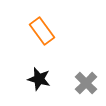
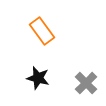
black star: moved 1 px left, 1 px up
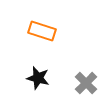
orange rectangle: rotated 36 degrees counterclockwise
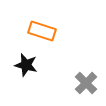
black star: moved 12 px left, 13 px up
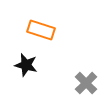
orange rectangle: moved 1 px left, 1 px up
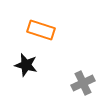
gray cross: moved 3 px left; rotated 20 degrees clockwise
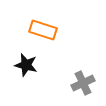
orange rectangle: moved 2 px right
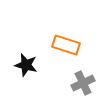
orange rectangle: moved 23 px right, 15 px down
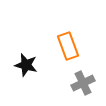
orange rectangle: moved 2 px right, 1 px down; rotated 52 degrees clockwise
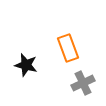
orange rectangle: moved 2 px down
